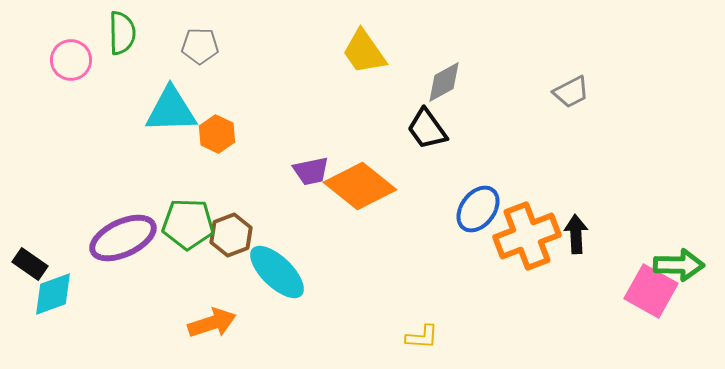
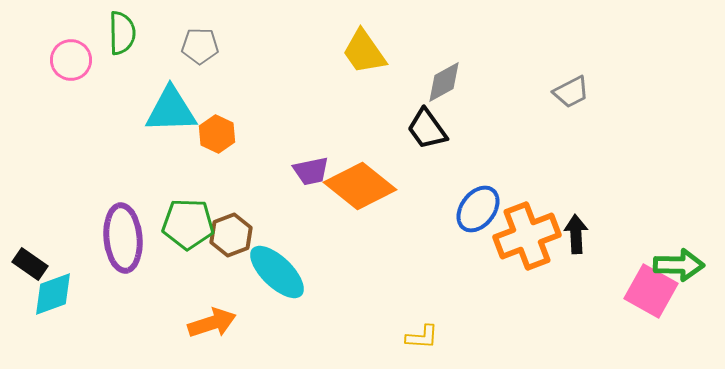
purple ellipse: rotated 70 degrees counterclockwise
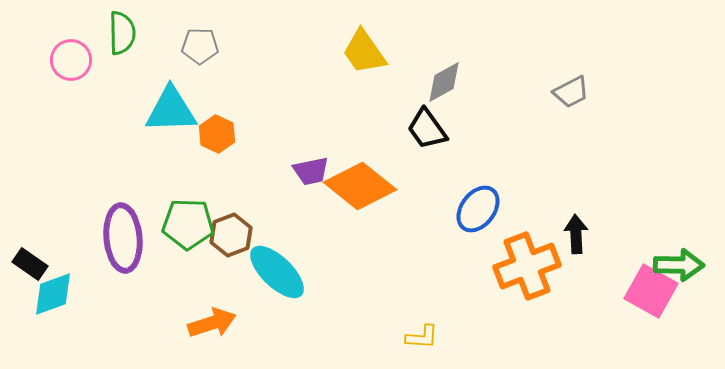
orange cross: moved 30 px down
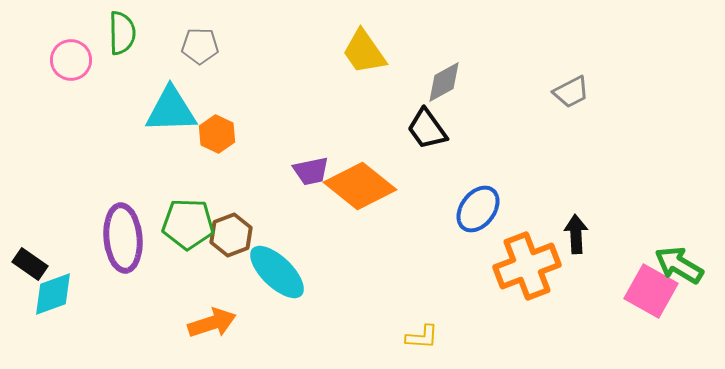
green arrow: rotated 150 degrees counterclockwise
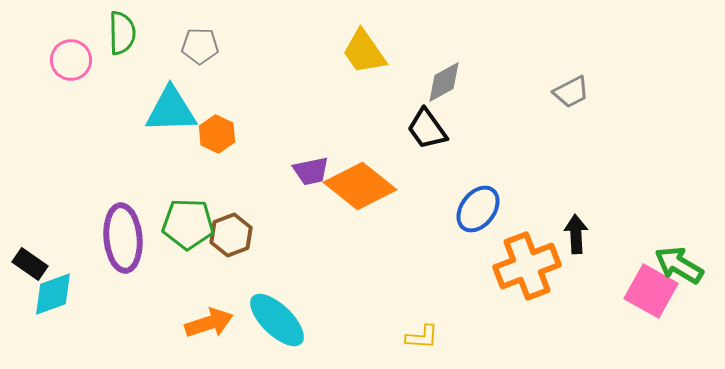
cyan ellipse: moved 48 px down
orange arrow: moved 3 px left
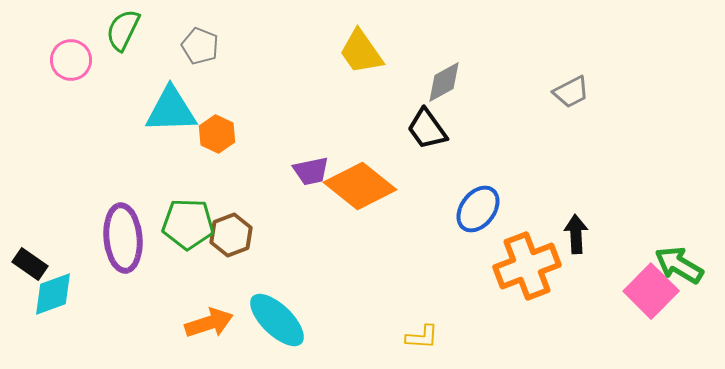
green semicircle: moved 1 px right, 3 px up; rotated 153 degrees counterclockwise
gray pentagon: rotated 21 degrees clockwise
yellow trapezoid: moved 3 px left
pink square: rotated 16 degrees clockwise
